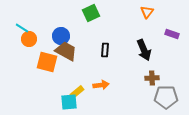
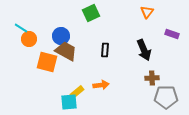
cyan line: moved 1 px left
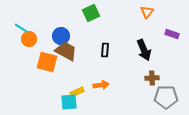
yellow rectangle: rotated 16 degrees clockwise
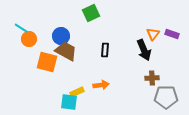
orange triangle: moved 6 px right, 22 px down
cyan square: rotated 12 degrees clockwise
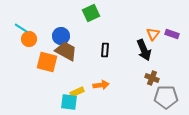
brown cross: rotated 24 degrees clockwise
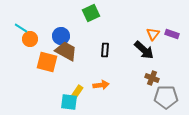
orange circle: moved 1 px right
black arrow: rotated 25 degrees counterclockwise
yellow rectangle: rotated 32 degrees counterclockwise
